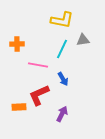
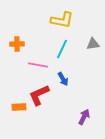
gray triangle: moved 10 px right, 4 px down
purple arrow: moved 22 px right, 3 px down
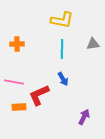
cyan line: rotated 24 degrees counterclockwise
pink line: moved 24 px left, 17 px down
